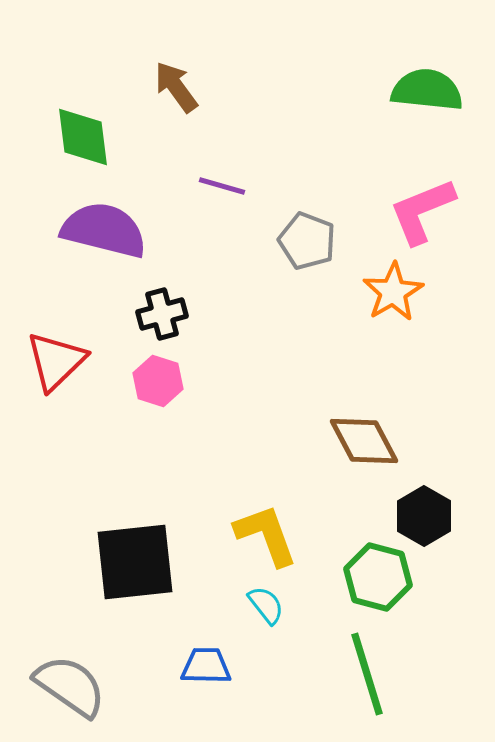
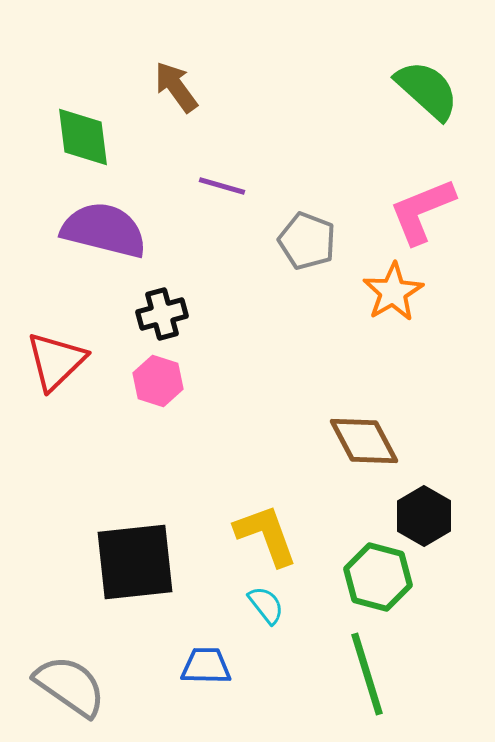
green semicircle: rotated 36 degrees clockwise
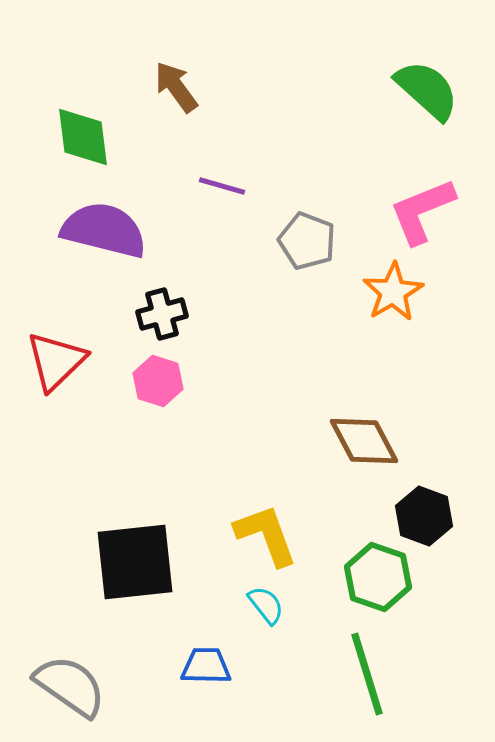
black hexagon: rotated 10 degrees counterclockwise
green hexagon: rotated 4 degrees clockwise
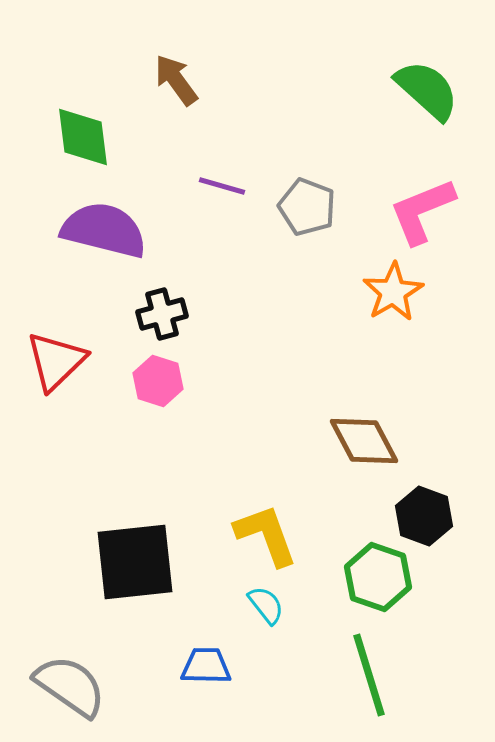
brown arrow: moved 7 px up
gray pentagon: moved 34 px up
green line: moved 2 px right, 1 px down
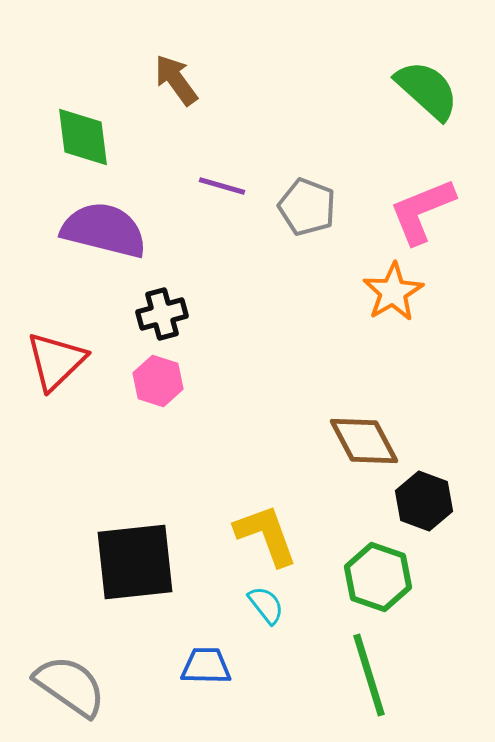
black hexagon: moved 15 px up
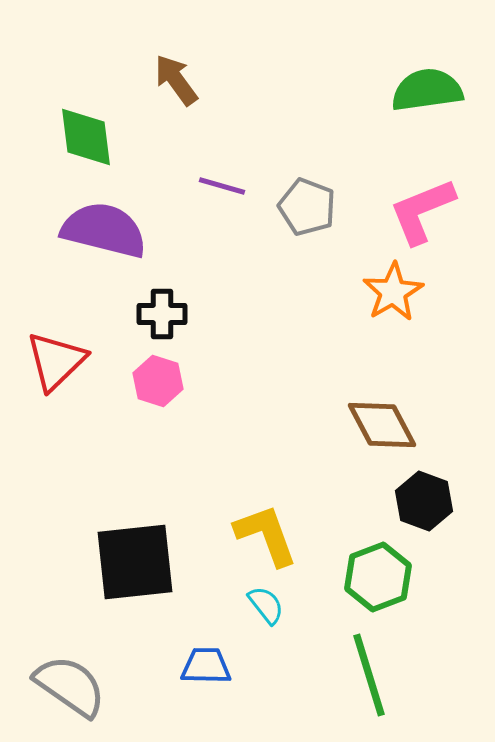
green semicircle: rotated 50 degrees counterclockwise
green diamond: moved 3 px right
black cross: rotated 15 degrees clockwise
brown diamond: moved 18 px right, 16 px up
green hexagon: rotated 20 degrees clockwise
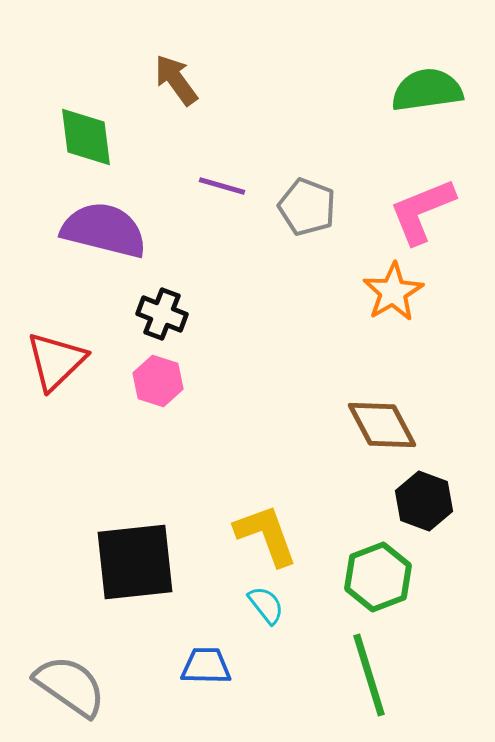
black cross: rotated 21 degrees clockwise
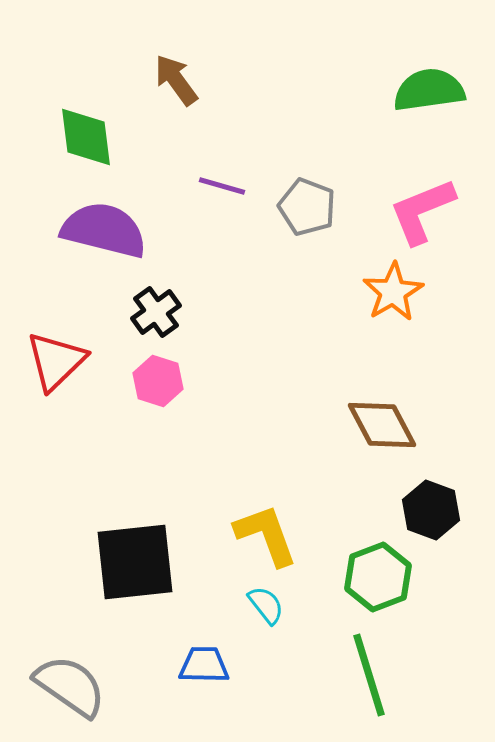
green semicircle: moved 2 px right
black cross: moved 6 px left, 2 px up; rotated 33 degrees clockwise
black hexagon: moved 7 px right, 9 px down
blue trapezoid: moved 2 px left, 1 px up
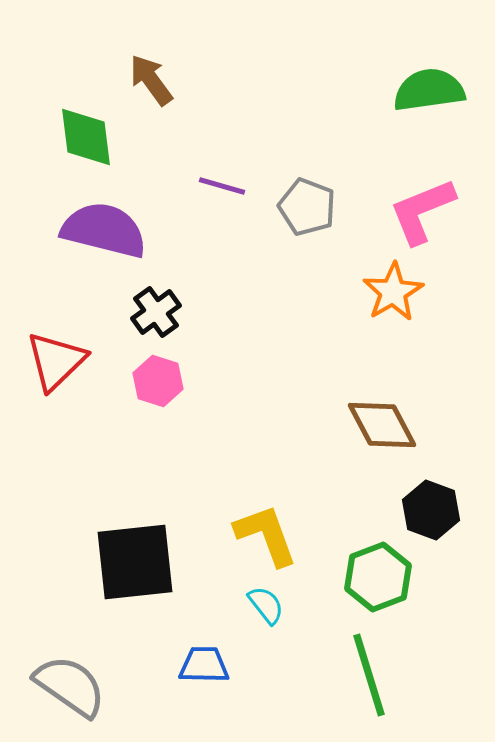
brown arrow: moved 25 px left
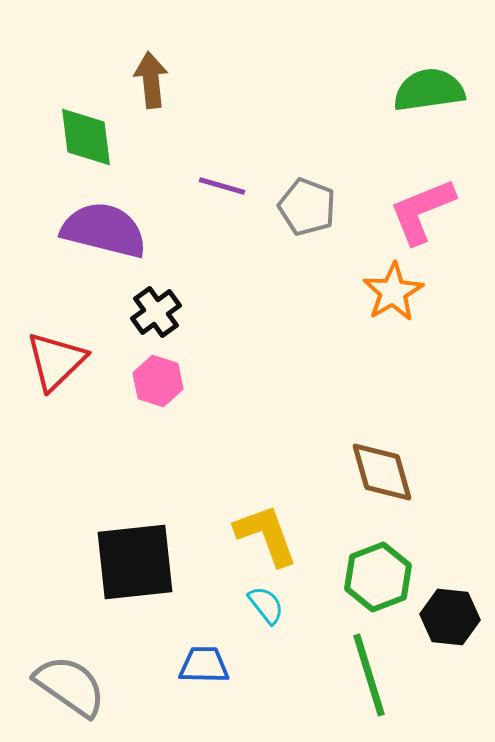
brown arrow: rotated 30 degrees clockwise
brown diamond: moved 47 px down; rotated 12 degrees clockwise
black hexagon: moved 19 px right, 107 px down; rotated 14 degrees counterclockwise
